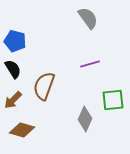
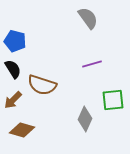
purple line: moved 2 px right
brown semicircle: moved 2 px left, 1 px up; rotated 92 degrees counterclockwise
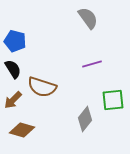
brown semicircle: moved 2 px down
gray diamond: rotated 15 degrees clockwise
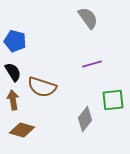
black semicircle: moved 3 px down
brown arrow: rotated 126 degrees clockwise
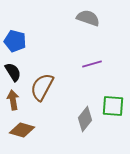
gray semicircle: rotated 35 degrees counterclockwise
brown semicircle: rotated 100 degrees clockwise
green square: moved 6 px down; rotated 10 degrees clockwise
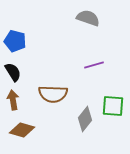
purple line: moved 2 px right, 1 px down
brown semicircle: moved 11 px right, 7 px down; rotated 116 degrees counterclockwise
